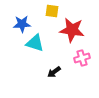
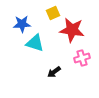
yellow square: moved 1 px right, 2 px down; rotated 32 degrees counterclockwise
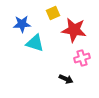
red star: moved 2 px right
black arrow: moved 12 px right, 7 px down; rotated 120 degrees counterclockwise
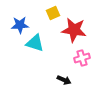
blue star: moved 2 px left, 1 px down
black arrow: moved 2 px left, 1 px down
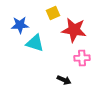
pink cross: rotated 14 degrees clockwise
